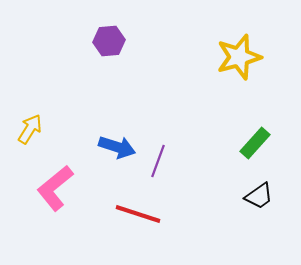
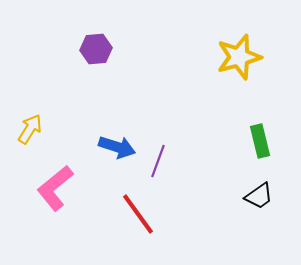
purple hexagon: moved 13 px left, 8 px down
green rectangle: moved 5 px right, 2 px up; rotated 56 degrees counterclockwise
red line: rotated 36 degrees clockwise
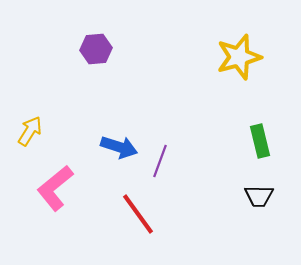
yellow arrow: moved 2 px down
blue arrow: moved 2 px right
purple line: moved 2 px right
black trapezoid: rotated 36 degrees clockwise
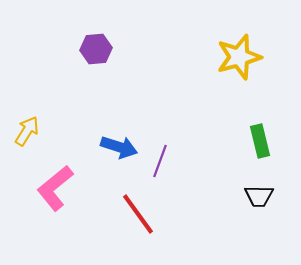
yellow arrow: moved 3 px left
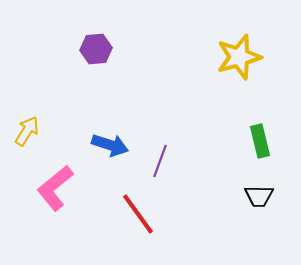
blue arrow: moved 9 px left, 2 px up
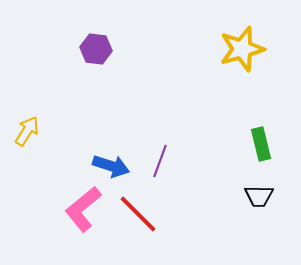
purple hexagon: rotated 12 degrees clockwise
yellow star: moved 3 px right, 8 px up
green rectangle: moved 1 px right, 3 px down
blue arrow: moved 1 px right, 21 px down
pink L-shape: moved 28 px right, 21 px down
red line: rotated 9 degrees counterclockwise
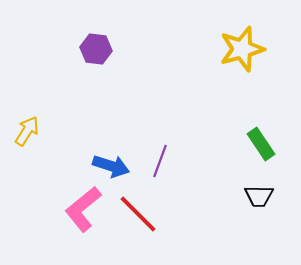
green rectangle: rotated 20 degrees counterclockwise
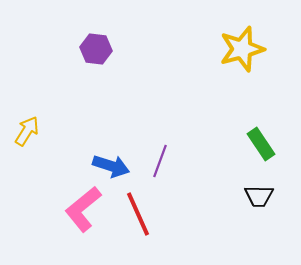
red line: rotated 21 degrees clockwise
